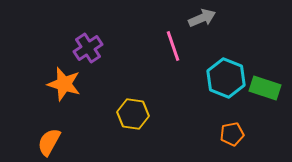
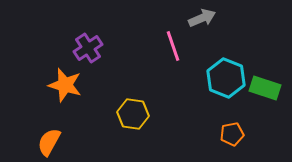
orange star: moved 1 px right, 1 px down
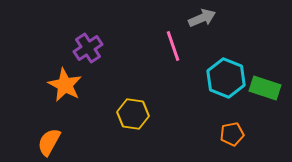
orange star: rotated 12 degrees clockwise
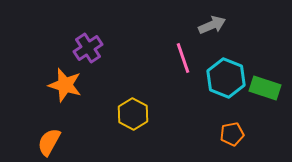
gray arrow: moved 10 px right, 7 px down
pink line: moved 10 px right, 12 px down
orange star: rotated 12 degrees counterclockwise
yellow hexagon: rotated 20 degrees clockwise
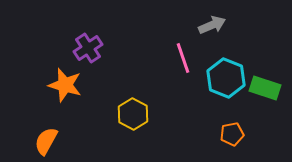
orange semicircle: moved 3 px left, 1 px up
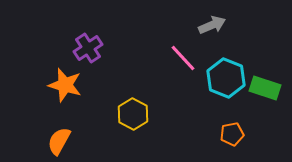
pink line: rotated 24 degrees counterclockwise
orange semicircle: moved 13 px right
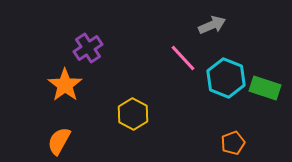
orange star: rotated 20 degrees clockwise
orange pentagon: moved 1 px right, 9 px down; rotated 10 degrees counterclockwise
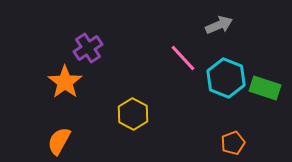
gray arrow: moved 7 px right
orange star: moved 3 px up
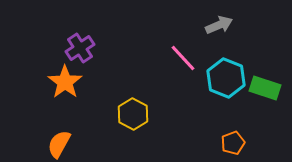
purple cross: moved 8 px left
orange semicircle: moved 3 px down
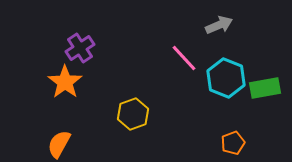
pink line: moved 1 px right
green rectangle: rotated 28 degrees counterclockwise
yellow hexagon: rotated 12 degrees clockwise
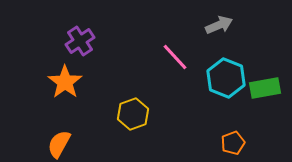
purple cross: moved 7 px up
pink line: moved 9 px left, 1 px up
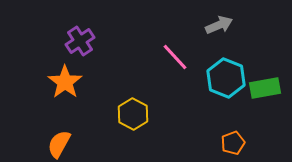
yellow hexagon: rotated 12 degrees counterclockwise
